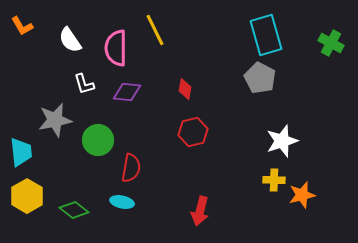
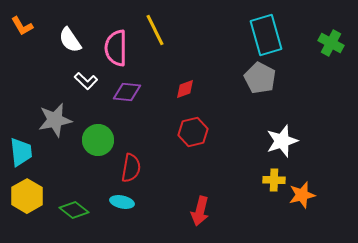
white L-shape: moved 2 px right, 3 px up; rotated 30 degrees counterclockwise
red diamond: rotated 60 degrees clockwise
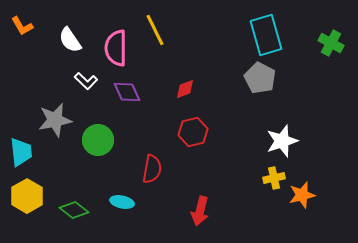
purple diamond: rotated 60 degrees clockwise
red semicircle: moved 21 px right, 1 px down
yellow cross: moved 2 px up; rotated 15 degrees counterclockwise
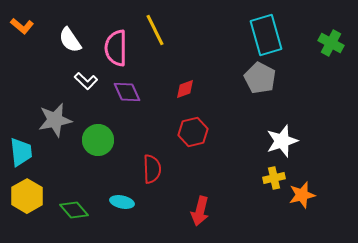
orange L-shape: rotated 20 degrees counterclockwise
red semicircle: rotated 12 degrees counterclockwise
green diamond: rotated 12 degrees clockwise
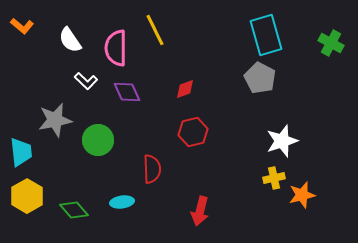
cyan ellipse: rotated 20 degrees counterclockwise
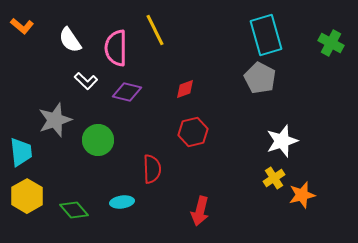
purple diamond: rotated 52 degrees counterclockwise
gray star: rotated 8 degrees counterclockwise
yellow cross: rotated 20 degrees counterclockwise
